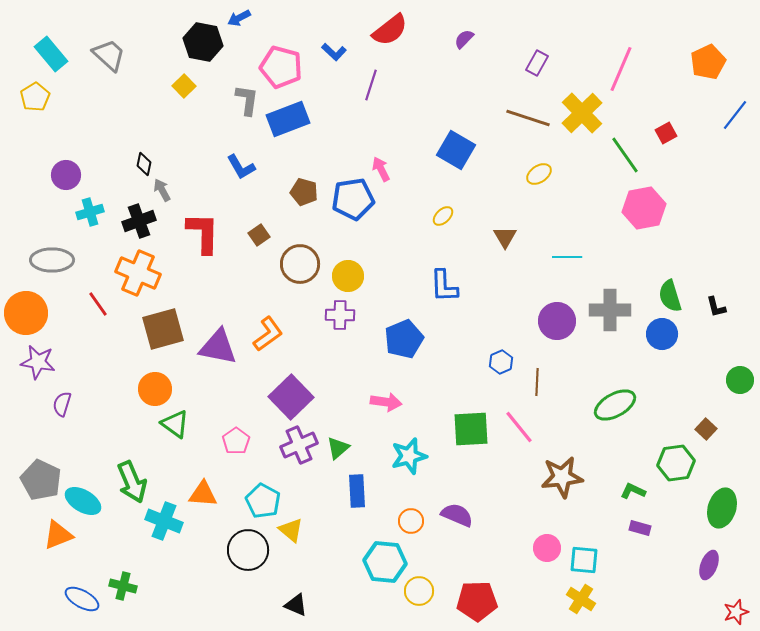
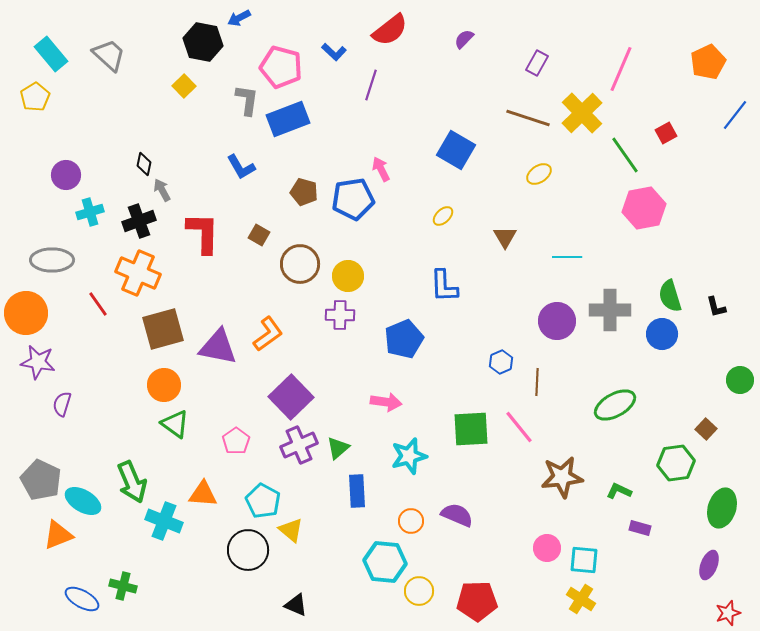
brown square at (259, 235): rotated 25 degrees counterclockwise
orange circle at (155, 389): moved 9 px right, 4 px up
green L-shape at (633, 491): moved 14 px left
red star at (736, 612): moved 8 px left, 1 px down
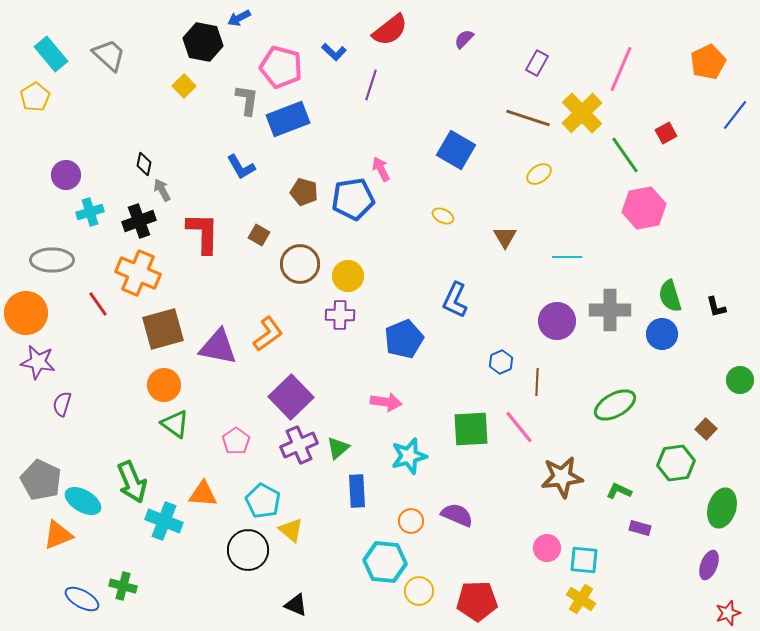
yellow ellipse at (443, 216): rotated 70 degrees clockwise
blue L-shape at (444, 286): moved 11 px right, 14 px down; rotated 27 degrees clockwise
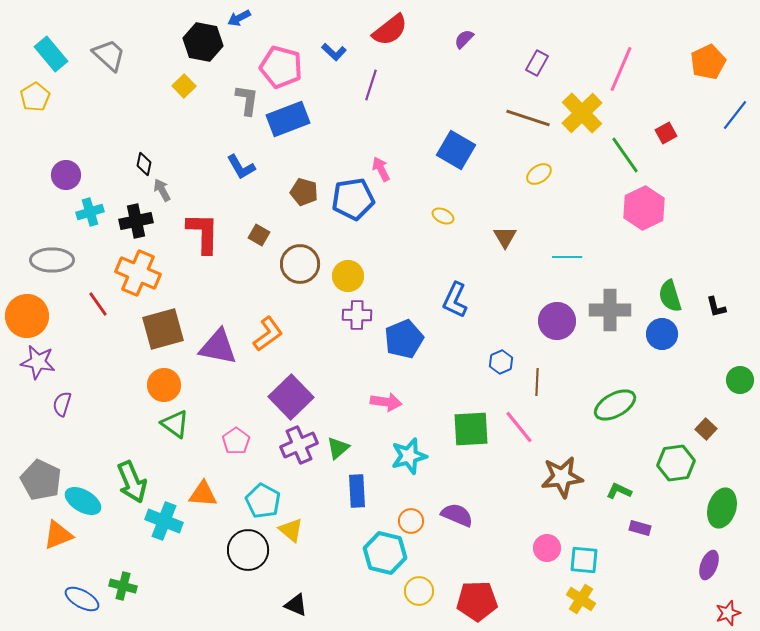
pink hexagon at (644, 208): rotated 15 degrees counterclockwise
black cross at (139, 221): moved 3 px left; rotated 8 degrees clockwise
orange circle at (26, 313): moved 1 px right, 3 px down
purple cross at (340, 315): moved 17 px right
cyan hexagon at (385, 562): moved 9 px up; rotated 9 degrees clockwise
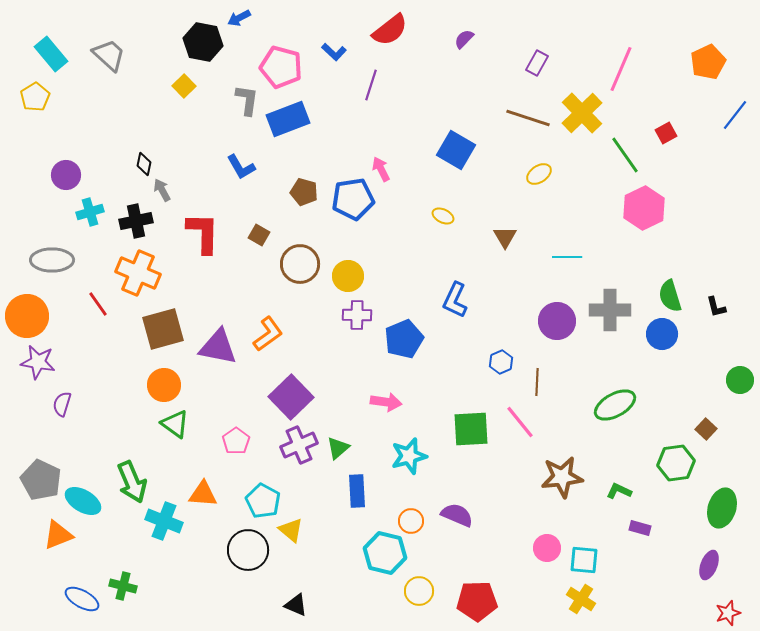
pink line at (519, 427): moved 1 px right, 5 px up
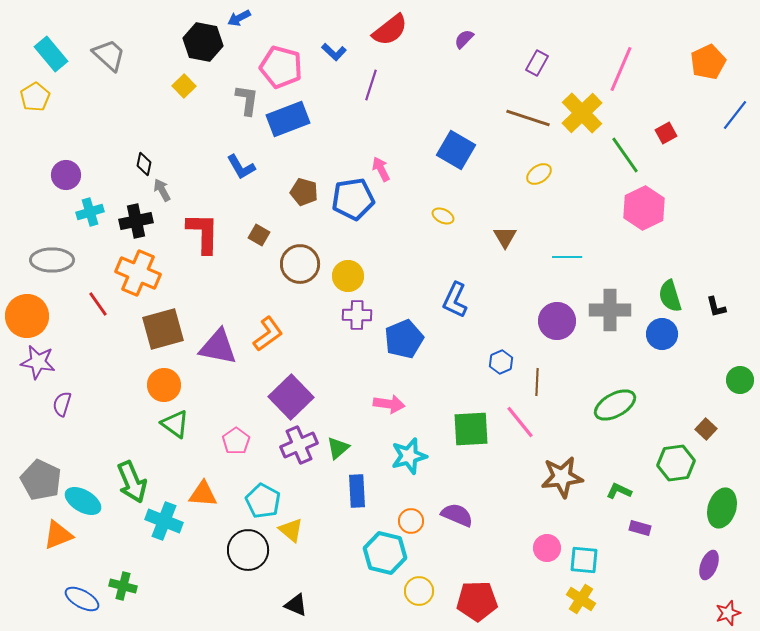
pink arrow at (386, 402): moved 3 px right, 2 px down
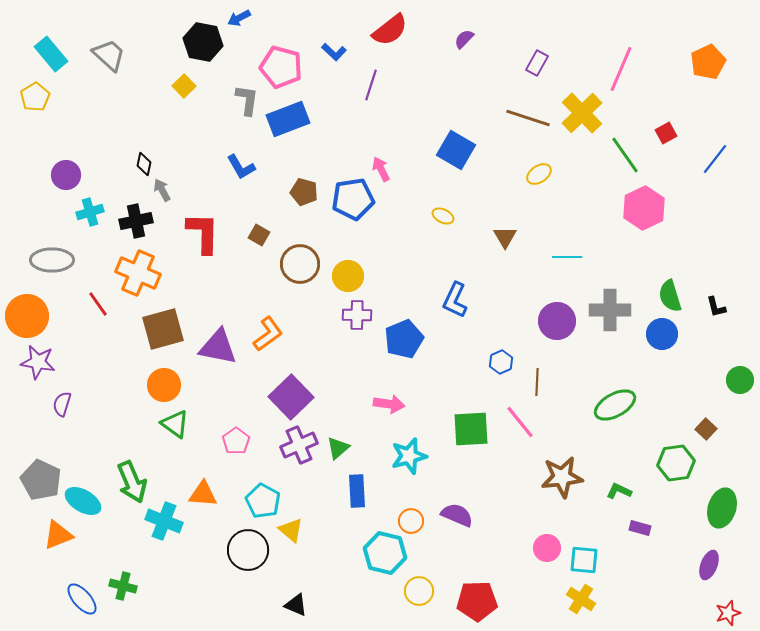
blue line at (735, 115): moved 20 px left, 44 px down
blue ellipse at (82, 599): rotated 20 degrees clockwise
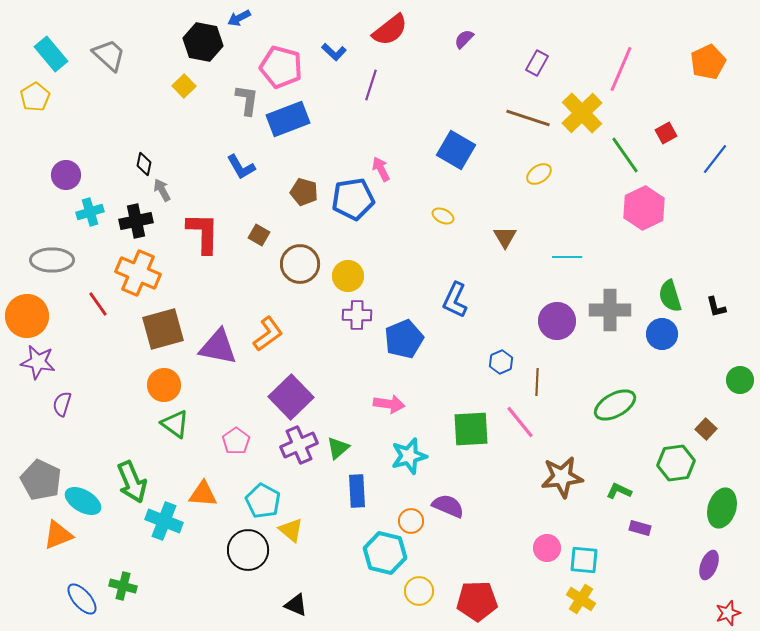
purple semicircle at (457, 515): moved 9 px left, 9 px up
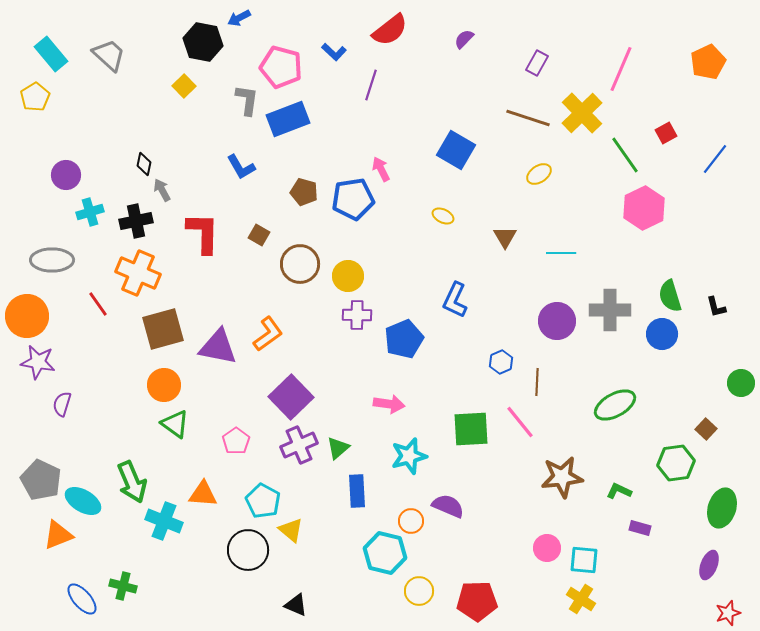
cyan line at (567, 257): moved 6 px left, 4 px up
green circle at (740, 380): moved 1 px right, 3 px down
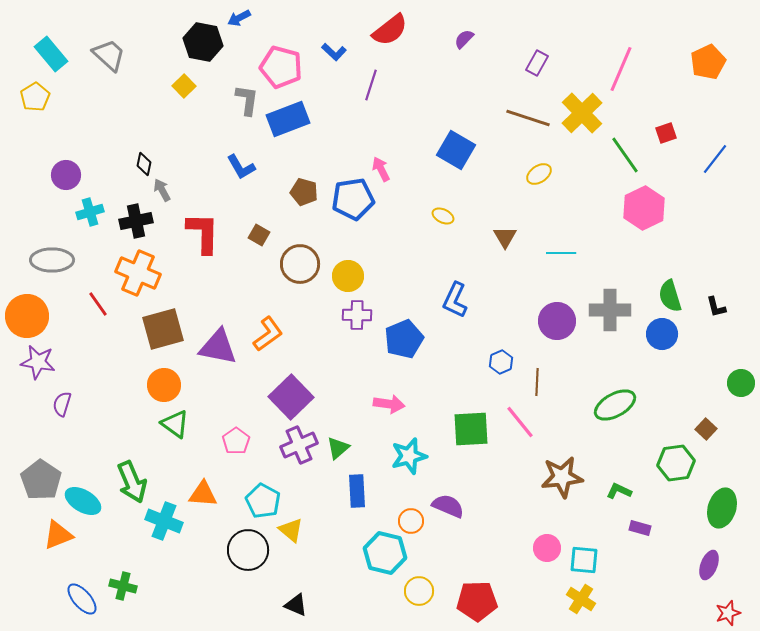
red square at (666, 133): rotated 10 degrees clockwise
gray pentagon at (41, 480): rotated 9 degrees clockwise
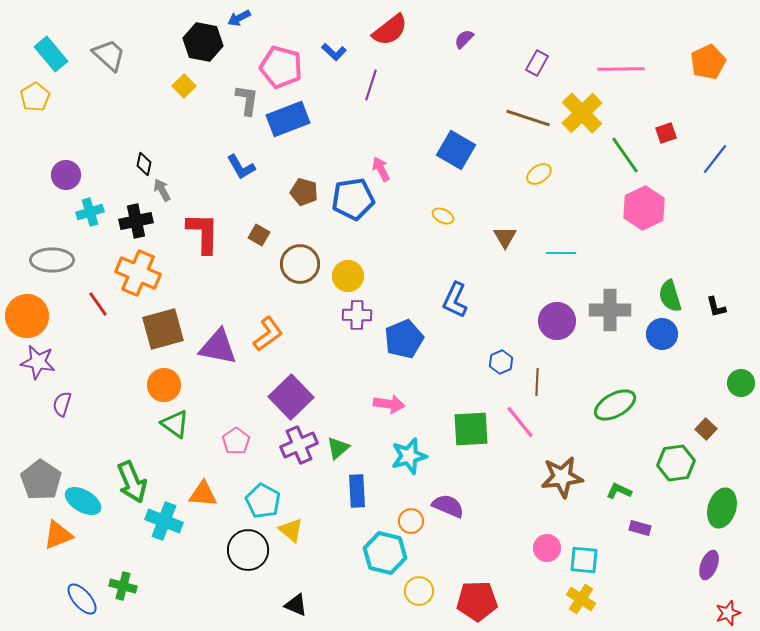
pink line at (621, 69): rotated 66 degrees clockwise
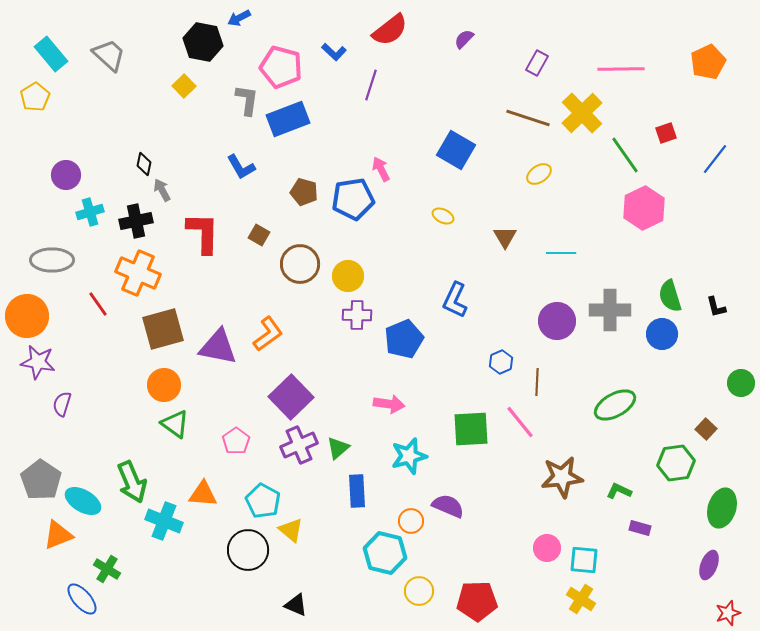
green cross at (123, 586): moved 16 px left, 17 px up; rotated 16 degrees clockwise
